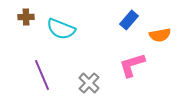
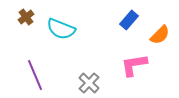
brown cross: rotated 35 degrees counterclockwise
orange semicircle: rotated 35 degrees counterclockwise
pink L-shape: moved 2 px right; rotated 8 degrees clockwise
purple line: moved 7 px left
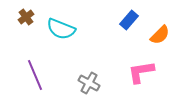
pink L-shape: moved 7 px right, 7 px down
gray cross: rotated 15 degrees counterclockwise
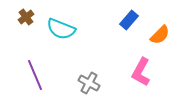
pink L-shape: rotated 52 degrees counterclockwise
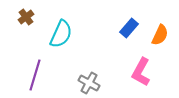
blue rectangle: moved 8 px down
cyan semicircle: moved 5 px down; rotated 88 degrees counterclockwise
orange semicircle: rotated 20 degrees counterclockwise
purple line: rotated 40 degrees clockwise
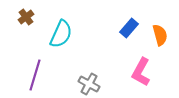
orange semicircle: rotated 40 degrees counterclockwise
gray cross: moved 1 px down
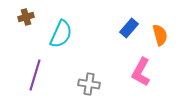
brown cross: rotated 21 degrees clockwise
gray cross: rotated 20 degrees counterclockwise
